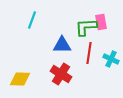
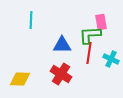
cyan line: moved 1 px left; rotated 18 degrees counterclockwise
green L-shape: moved 4 px right, 8 px down
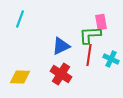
cyan line: moved 11 px left, 1 px up; rotated 18 degrees clockwise
blue triangle: moved 1 px left, 1 px down; rotated 24 degrees counterclockwise
red line: moved 2 px down
yellow diamond: moved 2 px up
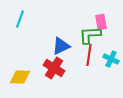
red cross: moved 7 px left, 6 px up
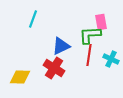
cyan line: moved 13 px right
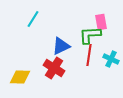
cyan line: rotated 12 degrees clockwise
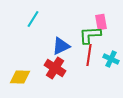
red cross: moved 1 px right
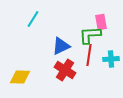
cyan cross: rotated 28 degrees counterclockwise
red cross: moved 10 px right, 2 px down
